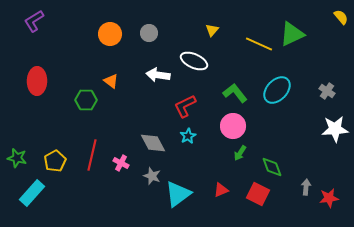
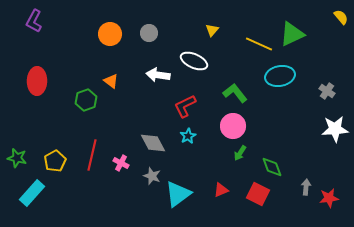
purple L-shape: rotated 30 degrees counterclockwise
cyan ellipse: moved 3 px right, 14 px up; rotated 36 degrees clockwise
green hexagon: rotated 20 degrees counterclockwise
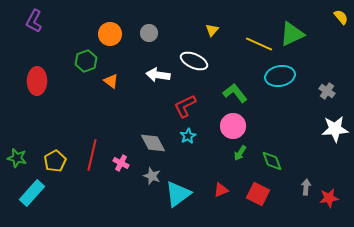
green hexagon: moved 39 px up
green diamond: moved 6 px up
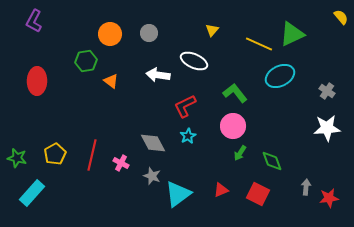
green hexagon: rotated 10 degrees clockwise
cyan ellipse: rotated 16 degrees counterclockwise
white star: moved 8 px left, 1 px up
yellow pentagon: moved 7 px up
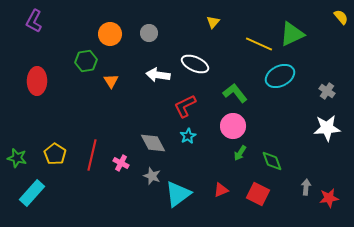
yellow triangle: moved 1 px right, 8 px up
white ellipse: moved 1 px right, 3 px down
orange triangle: rotated 21 degrees clockwise
yellow pentagon: rotated 10 degrees counterclockwise
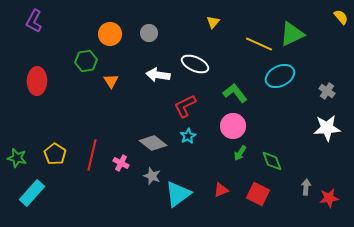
gray diamond: rotated 24 degrees counterclockwise
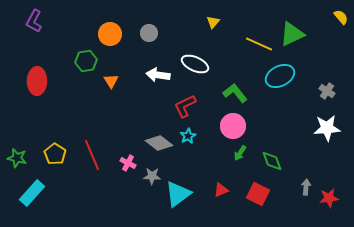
gray diamond: moved 6 px right
red line: rotated 36 degrees counterclockwise
pink cross: moved 7 px right
gray star: rotated 18 degrees counterclockwise
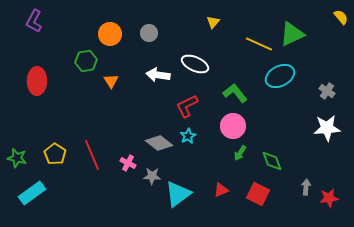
red L-shape: moved 2 px right
cyan rectangle: rotated 12 degrees clockwise
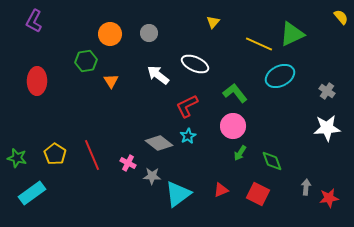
white arrow: rotated 30 degrees clockwise
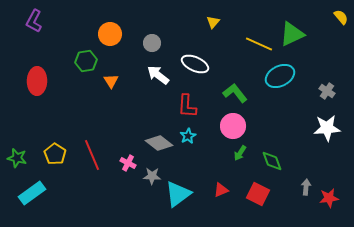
gray circle: moved 3 px right, 10 px down
red L-shape: rotated 60 degrees counterclockwise
